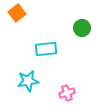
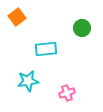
orange square: moved 4 px down
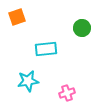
orange square: rotated 18 degrees clockwise
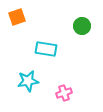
green circle: moved 2 px up
cyan rectangle: rotated 15 degrees clockwise
pink cross: moved 3 px left
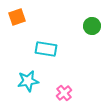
green circle: moved 10 px right
pink cross: rotated 21 degrees counterclockwise
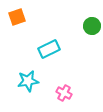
cyan rectangle: moved 3 px right; rotated 35 degrees counterclockwise
pink cross: rotated 21 degrees counterclockwise
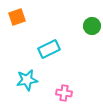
cyan star: moved 1 px left, 1 px up
pink cross: rotated 21 degrees counterclockwise
